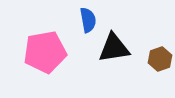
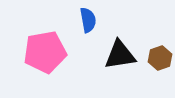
black triangle: moved 6 px right, 7 px down
brown hexagon: moved 1 px up
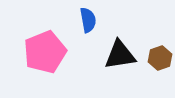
pink pentagon: rotated 12 degrees counterclockwise
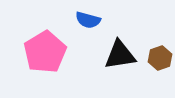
blue semicircle: rotated 115 degrees clockwise
pink pentagon: rotated 9 degrees counterclockwise
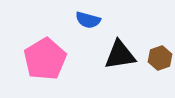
pink pentagon: moved 7 px down
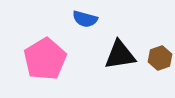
blue semicircle: moved 3 px left, 1 px up
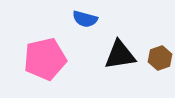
pink pentagon: rotated 18 degrees clockwise
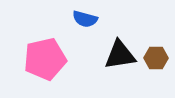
brown hexagon: moved 4 px left; rotated 20 degrees clockwise
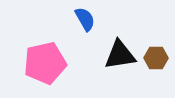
blue semicircle: rotated 135 degrees counterclockwise
pink pentagon: moved 4 px down
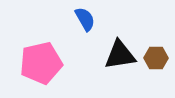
pink pentagon: moved 4 px left
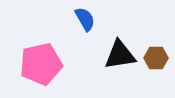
pink pentagon: moved 1 px down
